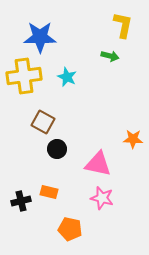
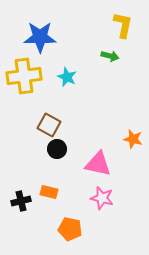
brown square: moved 6 px right, 3 px down
orange star: rotated 12 degrees clockwise
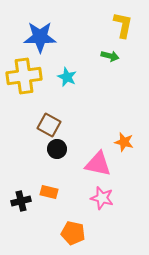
orange star: moved 9 px left, 3 px down
orange pentagon: moved 3 px right, 4 px down
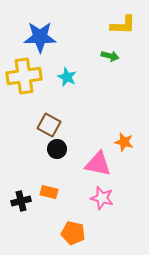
yellow L-shape: rotated 80 degrees clockwise
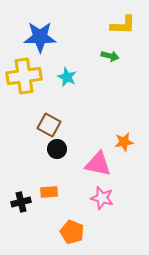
orange star: rotated 24 degrees counterclockwise
orange rectangle: rotated 18 degrees counterclockwise
black cross: moved 1 px down
orange pentagon: moved 1 px left, 1 px up; rotated 10 degrees clockwise
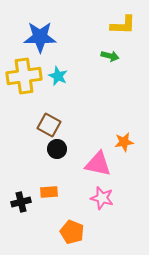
cyan star: moved 9 px left, 1 px up
